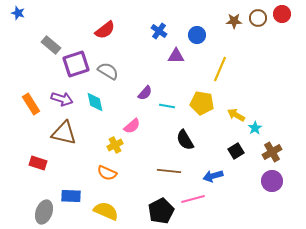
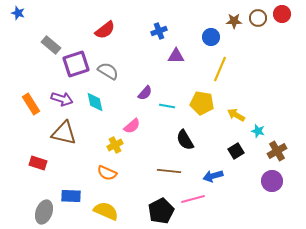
blue cross: rotated 35 degrees clockwise
blue circle: moved 14 px right, 2 px down
cyan star: moved 3 px right, 3 px down; rotated 24 degrees counterclockwise
brown cross: moved 5 px right, 1 px up
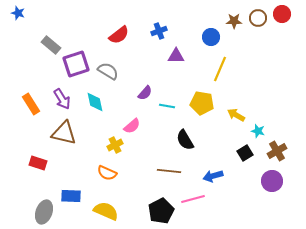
red semicircle: moved 14 px right, 5 px down
purple arrow: rotated 40 degrees clockwise
black square: moved 9 px right, 2 px down
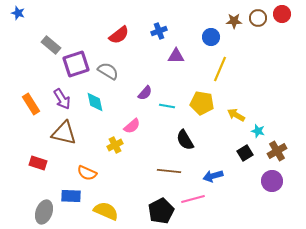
orange semicircle: moved 20 px left
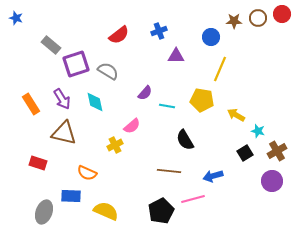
blue star: moved 2 px left, 5 px down
yellow pentagon: moved 3 px up
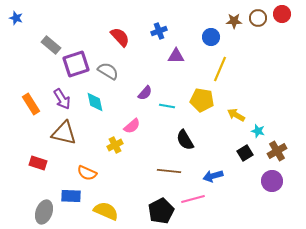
red semicircle: moved 1 px right, 2 px down; rotated 95 degrees counterclockwise
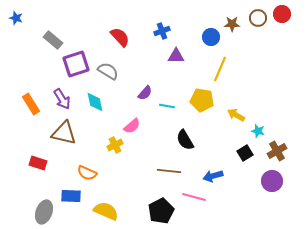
brown star: moved 2 px left, 3 px down
blue cross: moved 3 px right
gray rectangle: moved 2 px right, 5 px up
pink line: moved 1 px right, 2 px up; rotated 30 degrees clockwise
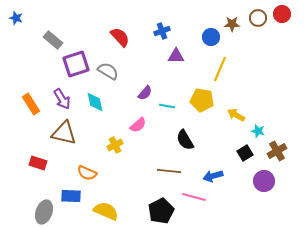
pink semicircle: moved 6 px right, 1 px up
purple circle: moved 8 px left
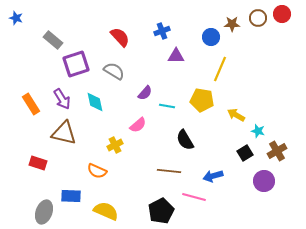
gray semicircle: moved 6 px right
orange semicircle: moved 10 px right, 2 px up
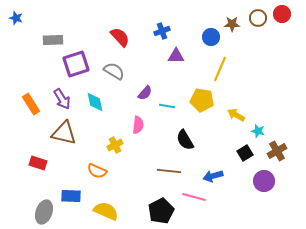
gray rectangle: rotated 42 degrees counterclockwise
pink semicircle: rotated 42 degrees counterclockwise
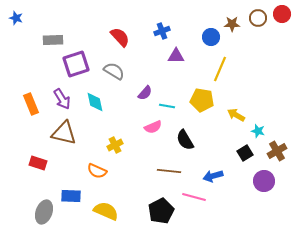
orange rectangle: rotated 10 degrees clockwise
pink semicircle: moved 15 px right, 2 px down; rotated 60 degrees clockwise
